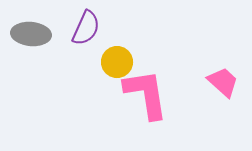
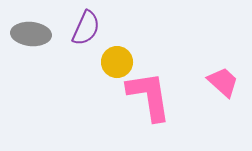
pink L-shape: moved 3 px right, 2 px down
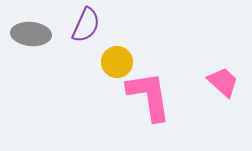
purple semicircle: moved 3 px up
